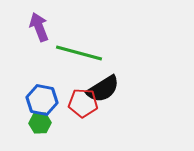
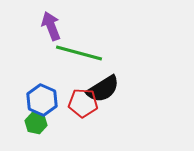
purple arrow: moved 12 px right, 1 px up
blue hexagon: rotated 12 degrees clockwise
green hexagon: moved 4 px left; rotated 15 degrees clockwise
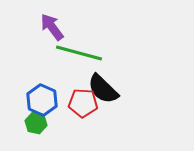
purple arrow: moved 1 px right, 1 px down; rotated 16 degrees counterclockwise
black semicircle: rotated 76 degrees clockwise
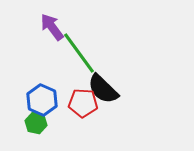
green line: rotated 39 degrees clockwise
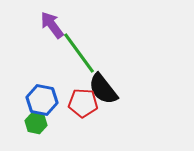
purple arrow: moved 2 px up
black semicircle: rotated 8 degrees clockwise
blue hexagon: rotated 12 degrees counterclockwise
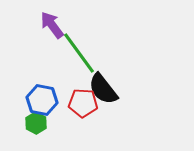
green hexagon: rotated 15 degrees clockwise
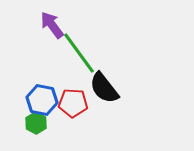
black semicircle: moved 1 px right, 1 px up
red pentagon: moved 10 px left
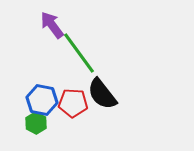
black semicircle: moved 2 px left, 6 px down
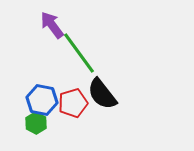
red pentagon: rotated 20 degrees counterclockwise
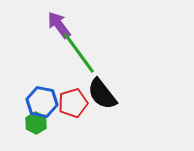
purple arrow: moved 7 px right
blue hexagon: moved 2 px down
